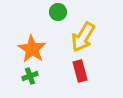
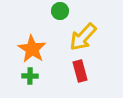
green circle: moved 2 px right, 1 px up
yellow arrow: rotated 12 degrees clockwise
green cross: rotated 21 degrees clockwise
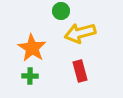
green circle: moved 1 px right
yellow arrow: moved 3 px left, 4 px up; rotated 32 degrees clockwise
orange star: moved 1 px up
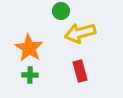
orange star: moved 3 px left
green cross: moved 1 px up
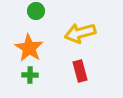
green circle: moved 25 px left
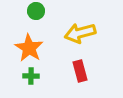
green cross: moved 1 px right, 1 px down
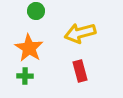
green cross: moved 6 px left
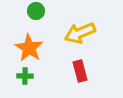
yellow arrow: rotated 8 degrees counterclockwise
